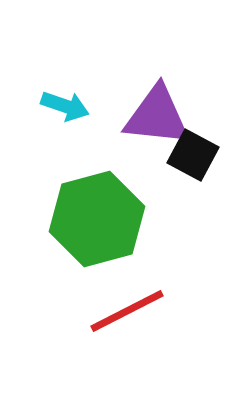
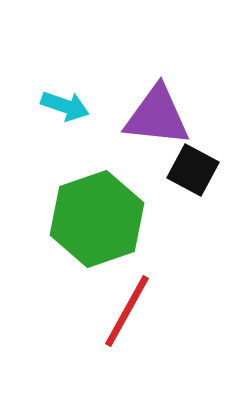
black square: moved 15 px down
green hexagon: rotated 4 degrees counterclockwise
red line: rotated 34 degrees counterclockwise
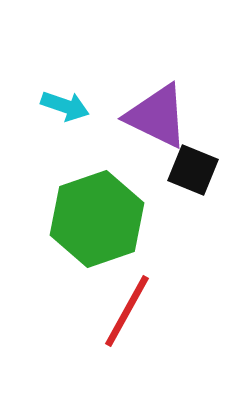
purple triangle: rotated 20 degrees clockwise
black square: rotated 6 degrees counterclockwise
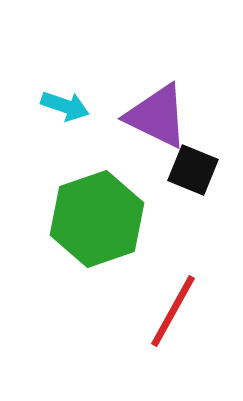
red line: moved 46 px right
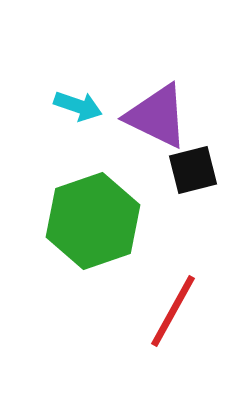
cyan arrow: moved 13 px right
black square: rotated 36 degrees counterclockwise
green hexagon: moved 4 px left, 2 px down
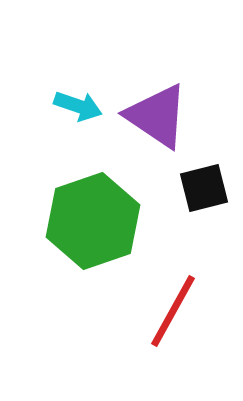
purple triangle: rotated 8 degrees clockwise
black square: moved 11 px right, 18 px down
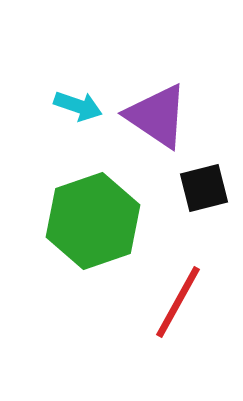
red line: moved 5 px right, 9 px up
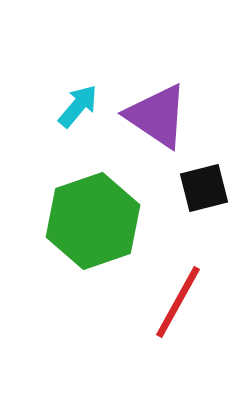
cyan arrow: rotated 69 degrees counterclockwise
